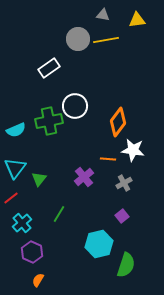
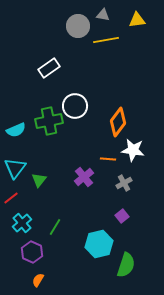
gray circle: moved 13 px up
green triangle: moved 1 px down
green line: moved 4 px left, 13 px down
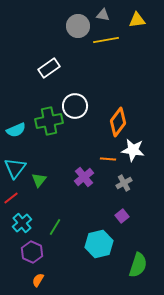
green semicircle: moved 12 px right
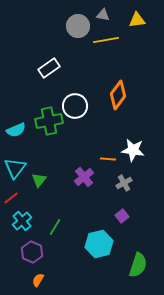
orange diamond: moved 27 px up
cyan cross: moved 2 px up
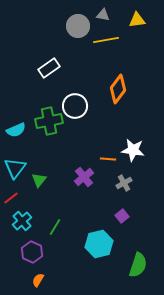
orange diamond: moved 6 px up
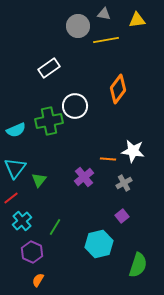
gray triangle: moved 1 px right, 1 px up
white star: moved 1 px down
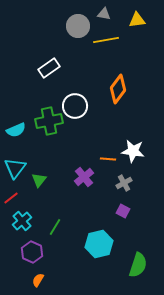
purple square: moved 1 px right, 5 px up; rotated 24 degrees counterclockwise
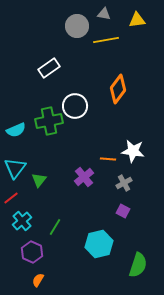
gray circle: moved 1 px left
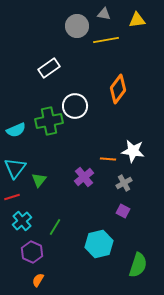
red line: moved 1 px right, 1 px up; rotated 21 degrees clockwise
